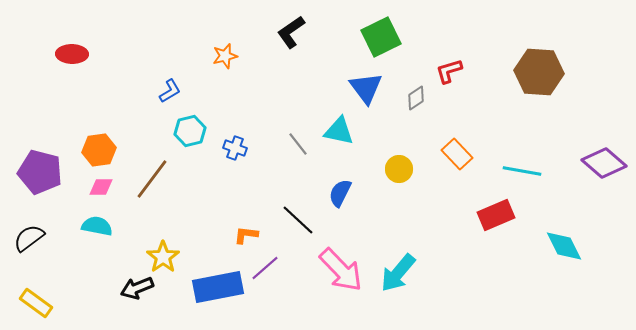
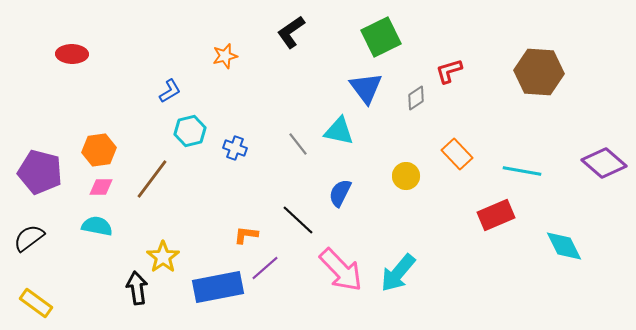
yellow circle: moved 7 px right, 7 px down
black arrow: rotated 104 degrees clockwise
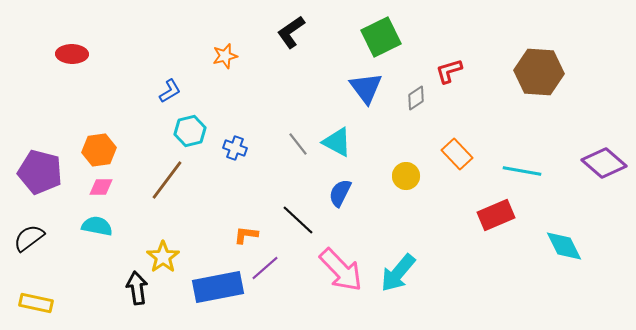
cyan triangle: moved 2 px left, 11 px down; rotated 16 degrees clockwise
brown line: moved 15 px right, 1 px down
yellow rectangle: rotated 24 degrees counterclockwise
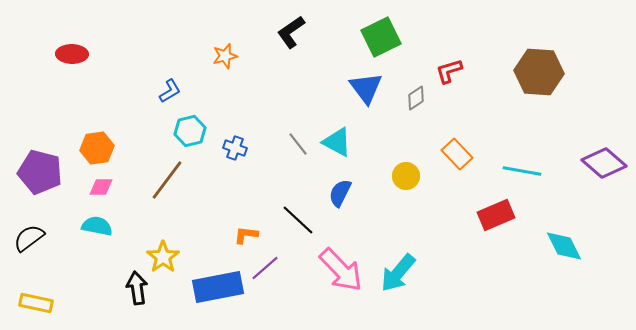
orange hexagon: moved 2 px left, 2 px up
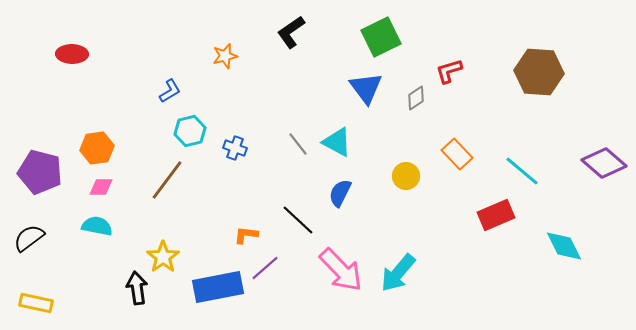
cyan line: rotated 30 degrees clockwise
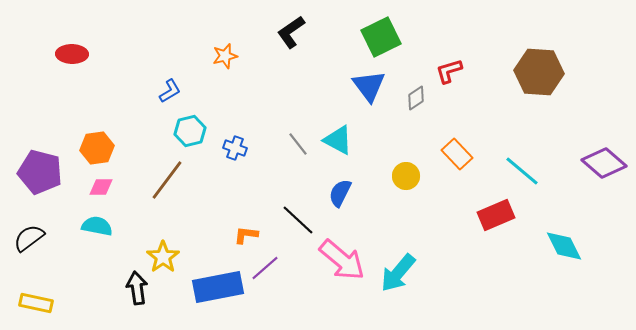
blue triangle: moved 3 px right, 2 px up
cyan triangle: moved 1 px right, 2 px up
pink arrow: moved 1 px right, 10 px up; rotated 6 degrees counterclockwise
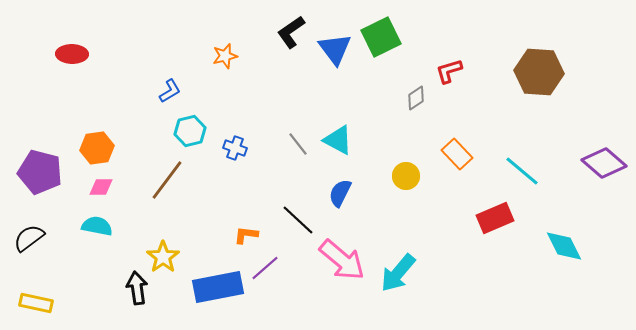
blue triangle: moved 34 px left, 37 px up
red rectangle: moved 1 px left, 3 px down
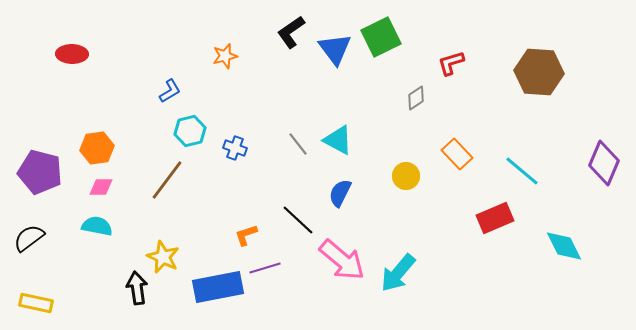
red L-shape: moved 2 px right, 8 px up
purple diamond: rotated 72 degrees clockwise
orange L-shape: rotated 25 degrees counterclockwise
yellow star: rotated 12 degrees counterclockwise
purple line: rotated 24 degrees clockwise
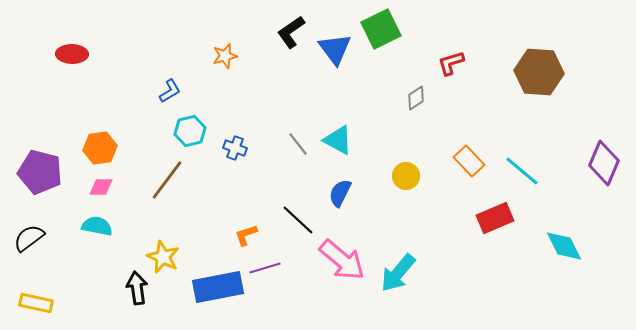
green square: moved 8 px up
orange hexagon: moved 3 px right
orange rectangle: moved 12 px right, 7 px down
